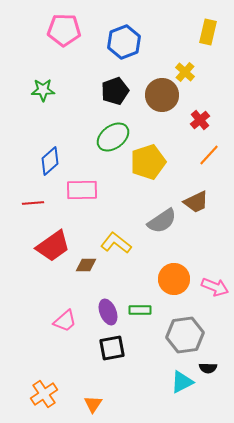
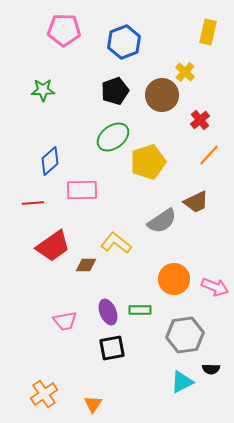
pink trapezoid: rotated 30 degrees clockwise
black semicircle: moved 3 px right, 1 px down
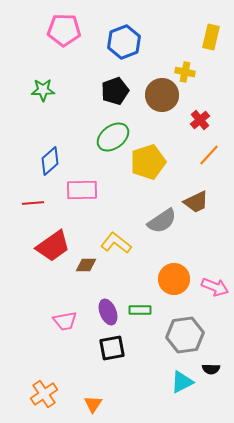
yellow rectangle: moved 3 px right, 5 px down
yellow cross: rotated 30 degrees counterclockwise
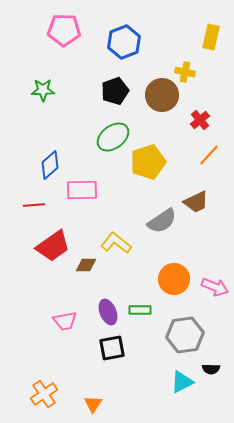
blue diamond: moved 4 px down
red line: moved 1 px right, 2 px down
